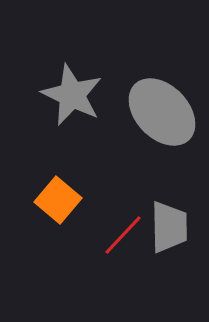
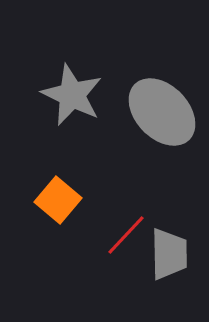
gray trapezoid: moved 27 px down
red line: moved 3 px right
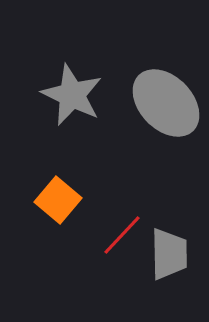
gray ellipse: moved 4 px right, 9 px up
red line: moved 4 px left
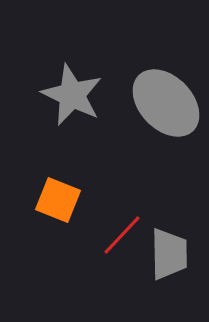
orange square: rotated 18 degrees counterclockwise
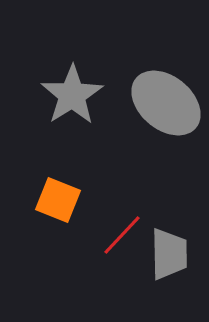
gray star: rotated 14 degrees clockwise
gray ellipse: rotated 6 degrees counterclockwise
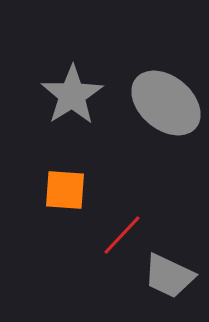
orange square: moved 7 px right, 10 px up; rotated 18 degrees counterclockwise
gray trapezoid: moved 22 px down; rotated 116 degrees clockwise
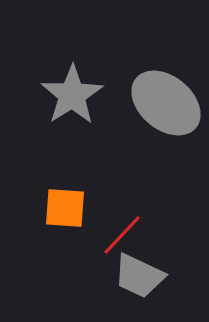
orange square: moved 18 px down
gray trapezoid: moved 30 px left
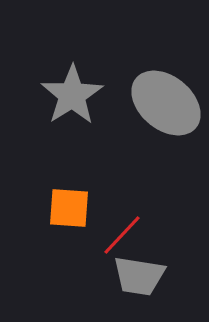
orange square: moved 4 px right
gray trapezoid: rotated 16 degrees counterclockwise
